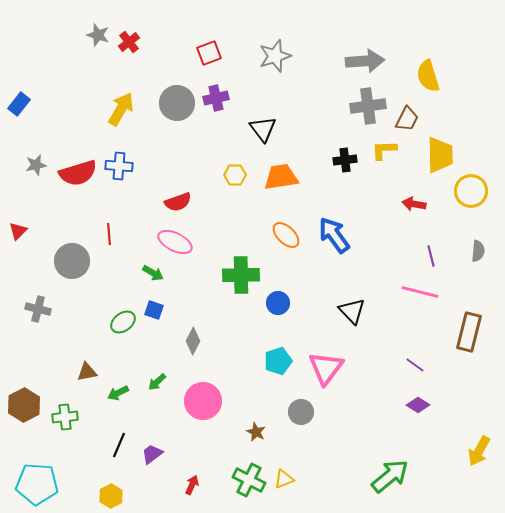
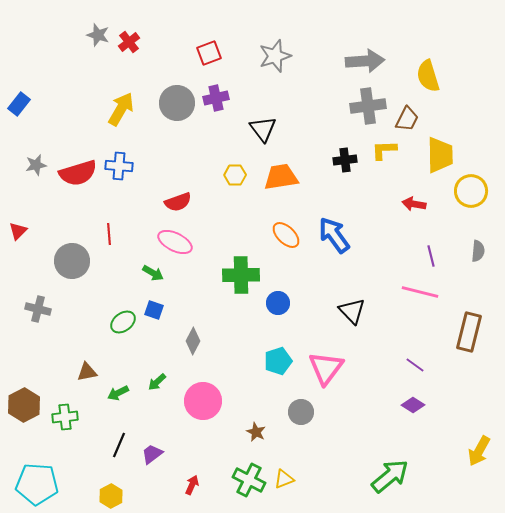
purple diamond at (418, 405): moved 5 px left
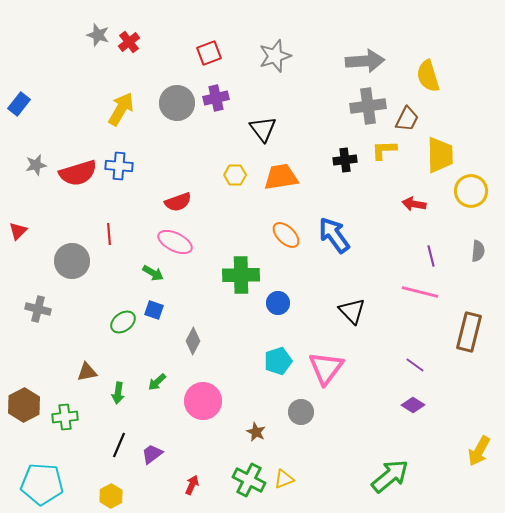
green arrow at (118, 393): rotated 55 degrees counterclockwise
cyan pentagon at (37, 484): moved 5 px right
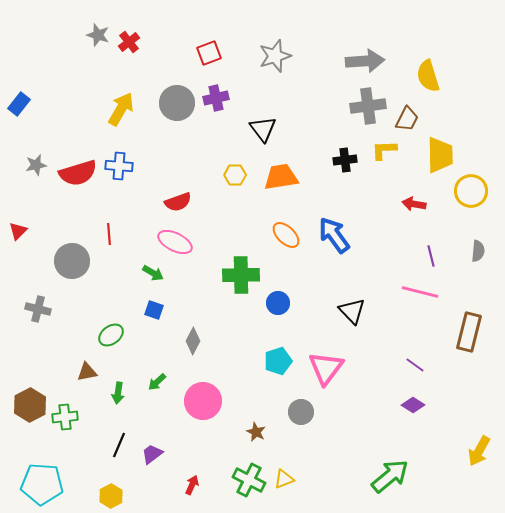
green ellipse at (123, 322): moved 12 px left, 13 px down
brown hexagon at (24, 405): moved 6 px right
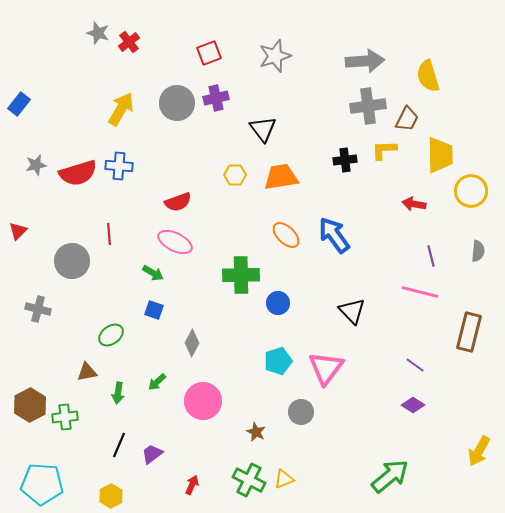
gray star at (98, 35): moved 2 px up
gray diamond at (193, 341): moved 1 px left, 2 px down
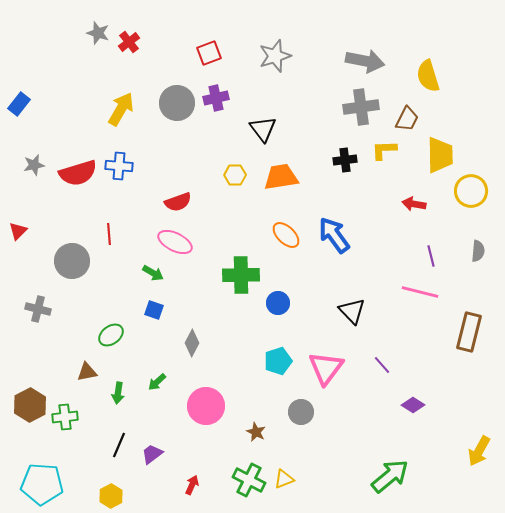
gray arrow at (365, 61): rotated 15 degrees clockwise
gray cross at (368, 106): moved 7 px left, 1 px down
gray star at (36, 165): moved 2 px left
purple line at (415, 365): moved 33 px left; rotated 12 degrees clockwise
pink circle at (203, 401): moved 3 px right, 5 px down
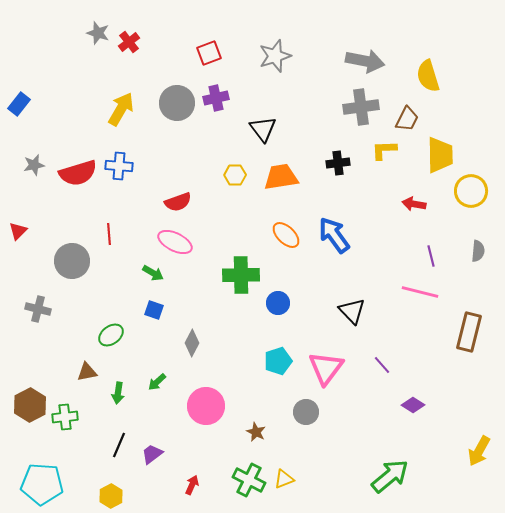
black cross at (345, 160): moved 7 px left, 3 px down
gray circle at (301, 412): moved 5 px right
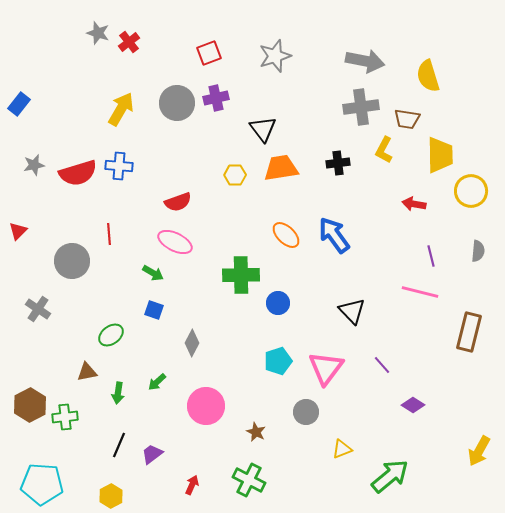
brown trapezoid at (407, 119): rotated 72 degrees clockwise
yellow L-shape at (384, 150): rotated 60 degrees counterclockwise
orange trapezoid at (281, 177): moved 9 px up
gray cross at (38, 309): rotated 20 degrees clockwise
yellow triangle at (284, 479): moved 58 px right, 30 px up
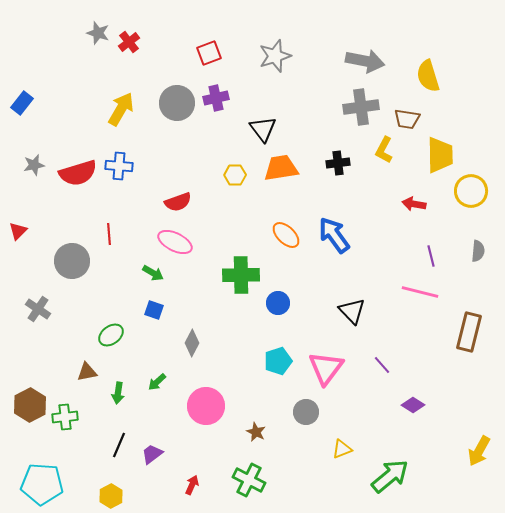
blue rectangle at (19, 104): moved 3 px right, 1 px up
